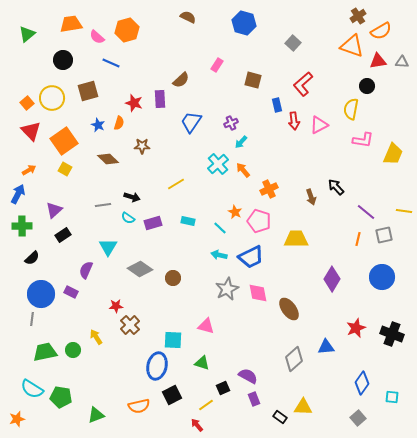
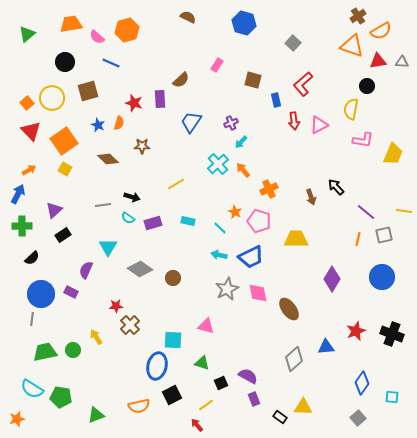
black circle at (63, 60): moved 2 px right, 2 px down
blue rectangle at (277, 105): moved 1 px left, 5 px up
red star at (356, 328): moved 3 px down
black square at (223, 388): moved 2 px left, 5 px up
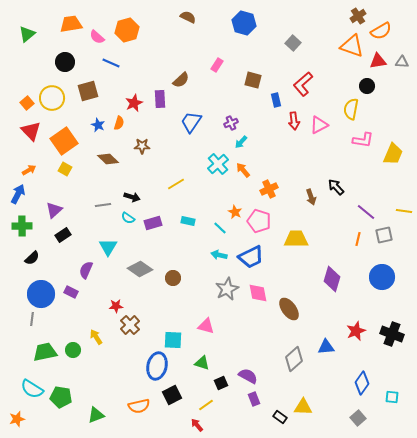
red star at (134, 103): rotated 30 degrees clockwise
purple diamond at (332, 279): rotated 15 degrees counterclockwise
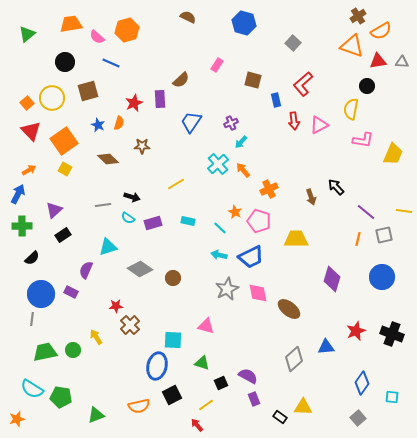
cyan triangle at (108, 247): rotated 42 degrees clockwise
brown ellipse at (289, 309): rotated 15 degrees counterclockwise
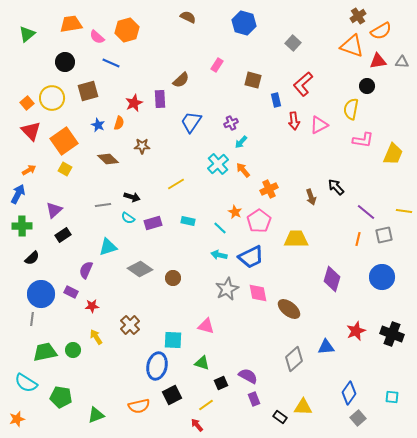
pink pentagon at (259, 221): rotated 20 degrees clockwise
red star at (116, 306): moved 24 px left
blue diamond at (362, 383): moved 13 px left, 10 px down
cyan semicircle at (32, 389): moved 6 px left, 6 px up
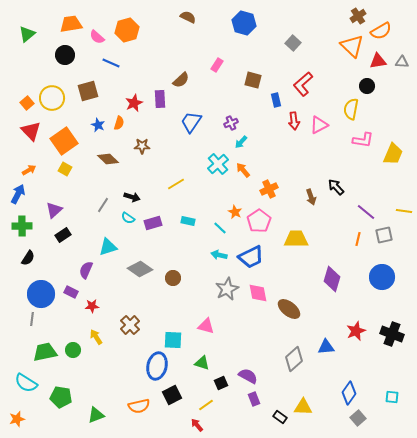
orange triangle at (352, 46): rotated 25 degrees clockwise
black circle at (65, 62): moved 7 px up
gray line at (103, 205): rotated 49 degrees counterclockwise
black semicircle at (32, 258): moved 4 px left; rotated 14 degrees counterclockwise
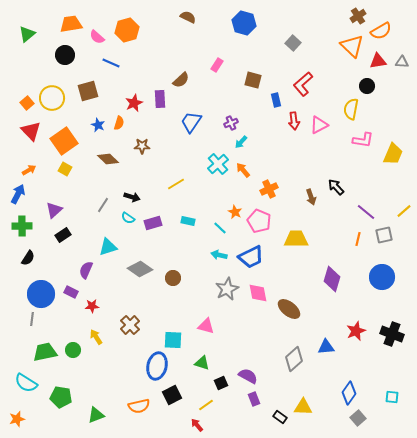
yellow line at (404, 211): rotated 49 degrees counterclockwise
pink pentagon at (259, 221): rotated 15 degrees counterclockwise
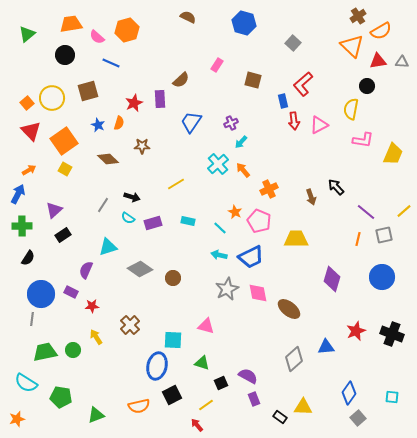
blue rectangle at (276, 100): moved 7 px right, 1 px down
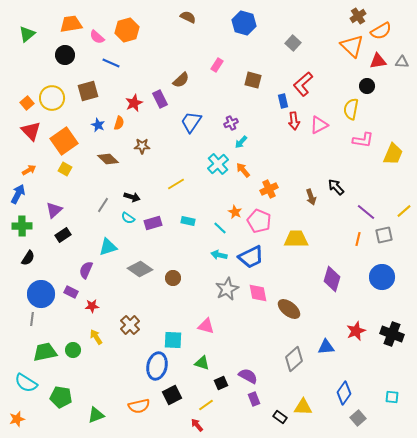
purple rectangle at (160, 99): rotated 24 degrees counterclockwise
blue diamond at (349, 393): moved 5 px left
